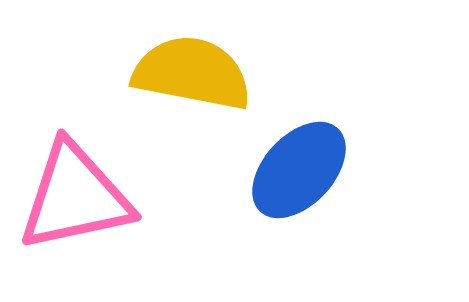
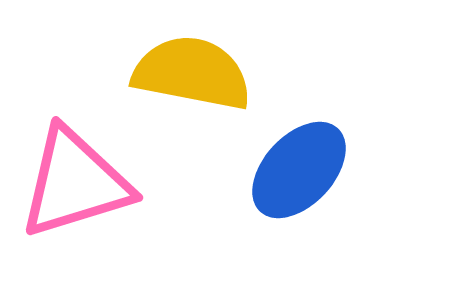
pink triangle: moved 14 px up; rotated 5 degrees counterclockwise
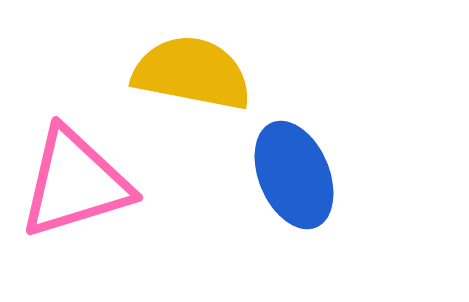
blue ellipse: moved 5 px left, 5 px down; rotated 66 degrees counterclockwise
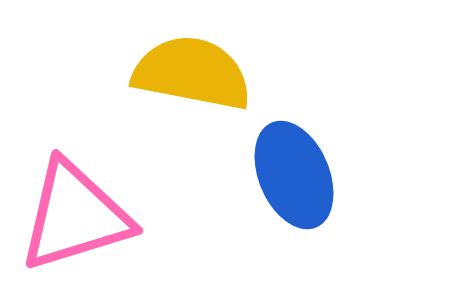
pink triangle: moved 33 px down
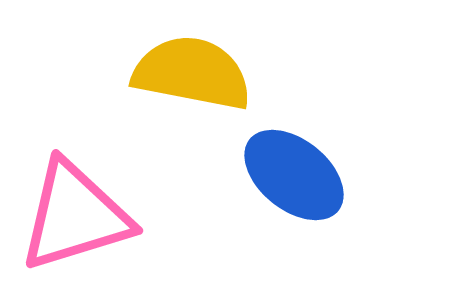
blue ellipse: rotated 28 degrees counterclockwise
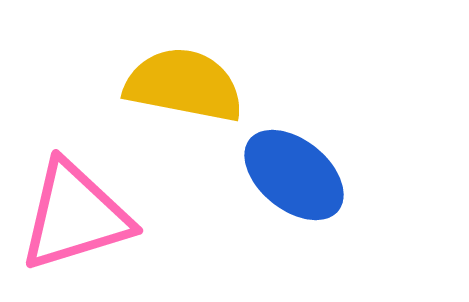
yellow semicircle: moved 8 px left, 12 px down
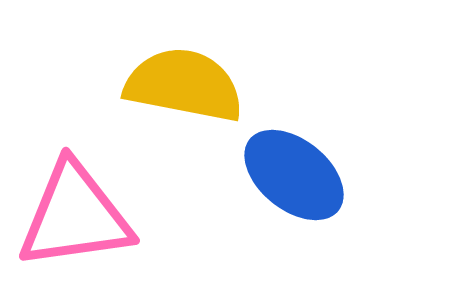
pink triangle: rotated 9 degrees clockwise
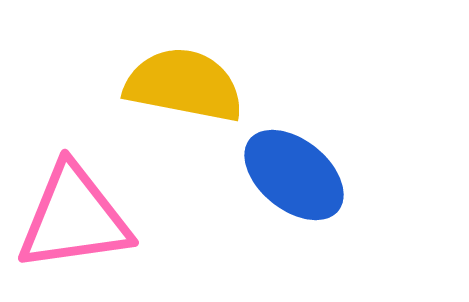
pink triangle: moved 1 px left, 2 px down
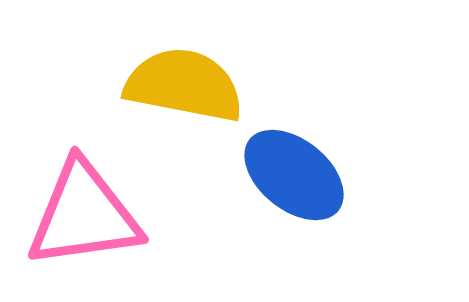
pink triangle: moved 10 px right, 3 px up
